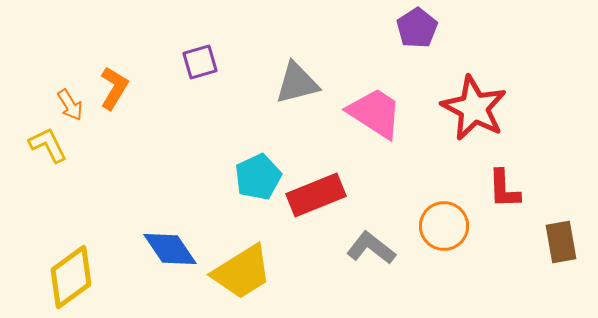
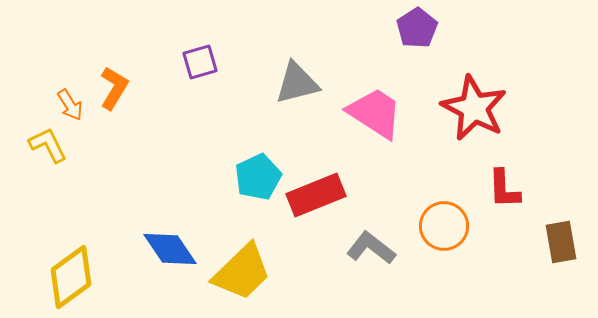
yellow trapezoid: rotated 12 degrees counterclockwise
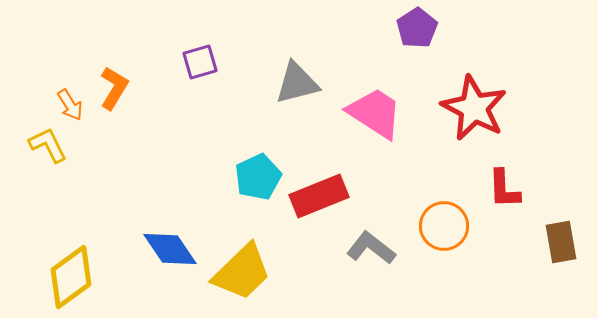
red rectangle: moved 3 px right, 1 px down
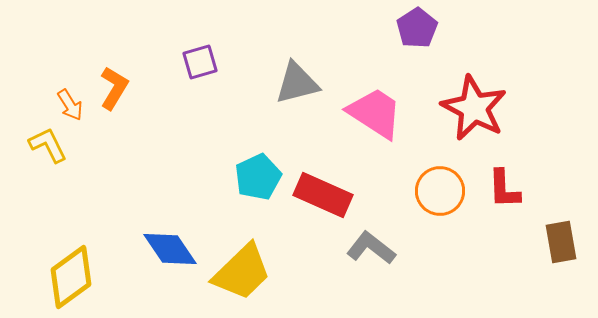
red rectangle: moved 4 px right, 1 px up; rotated 46 degrees clockwise
orange circle: moved 4 px left, 35 px up
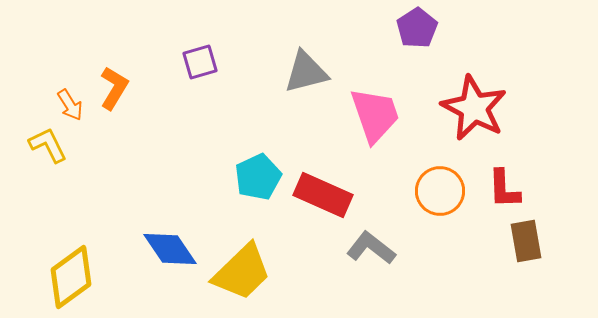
gray triangle: moved 9 px right, 11 px up
pink trapezoid: moved 2 px down; rotated 38 degrees clockwise
brown rectangle: moved 35 px left, 1 px up
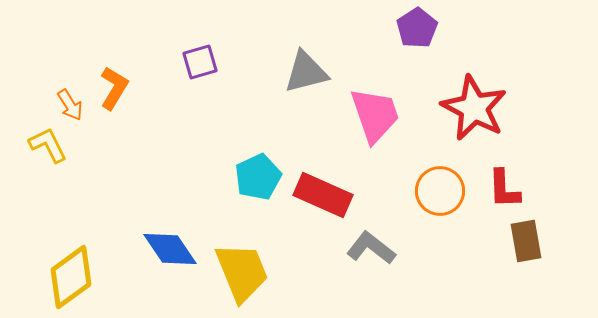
yellow trapezoid: rotated 68 degrees counterclockwise
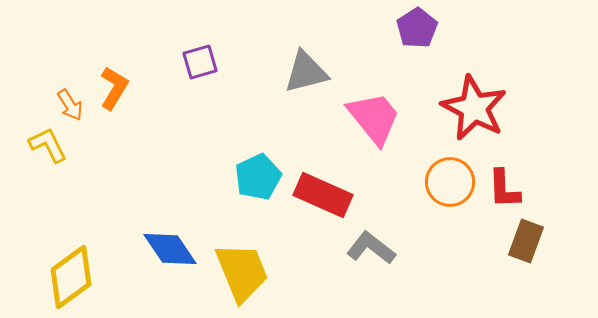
pink trapezoid: moved 1 px left, 3 px down; rotated 20 degrees counterclockwise
orange circle: moved 10 px right, 9 px up
brown rectangle: rotated 30 degrees clockwise
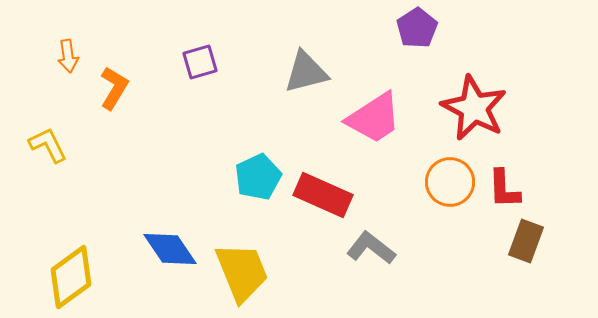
orange arrow: moved 2 px left, 49 px up; rotated 24 degrees clockwise
pink trapezoid: rotated 96 degrees clockwise
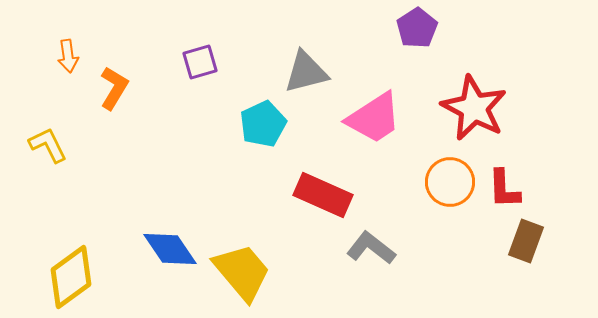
cyan pentagon: moved 5 px right, 53 px up
yellow trapezoid: rotated 18 degrees counterclockwise
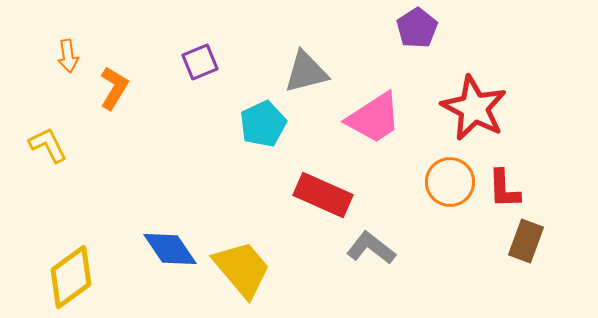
purple square: rotated 6 degrees counterclockwise
yellow trapezoid: moved 3 px up
